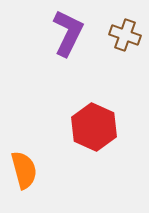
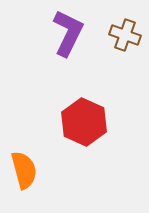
red hexagon: moved 10 px left, 5 px up
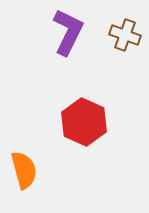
purple L-shape: moved 1 px up
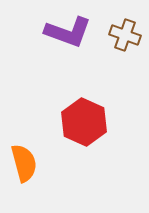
purple L-shape: rotated 84 degrees clockwise
orange semicircle: moved 7 px up
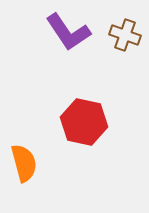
purple L-shape: rotated 36 degrees clockwise
red hexagon: rotated 12 degrees counterclockwise
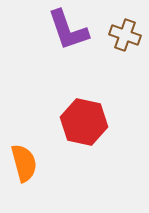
purple L-shape: moved 2 px up; rotated 15 degrees clockwise
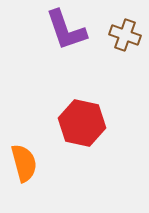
purple L-shape: moved 2 px left
red hexagon: moved 2 px left, 1 px down
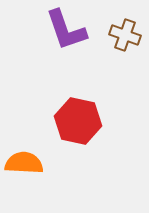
red hexagon: moved 4 px left, 2 px up
orange semicircle: rotated 72 degrees counterclockwise
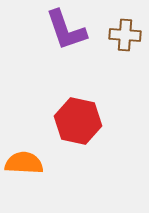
brown cross: rotated 16 degrees counterclockwise
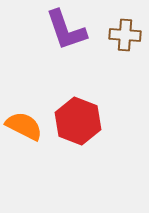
red hexagon: rotated 9 degrees clockwise
orange semicircle: moved 37 px up; rotated 24 degrees clockwise
